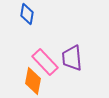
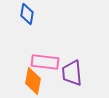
purple trapezoid: moved 15 px down
pink rectangle: rotated 40 degrees counterclockwise
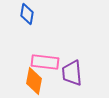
orange diamond: moved 1 px right
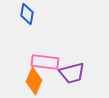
purple trapezoid: rotated 100 degrees counterclockwise
orange diamond: rotated 12 degrees clockwise
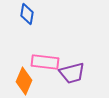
orange diamond: moved 10 px left
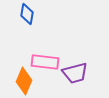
purple trapezoid: moved 3 px right
